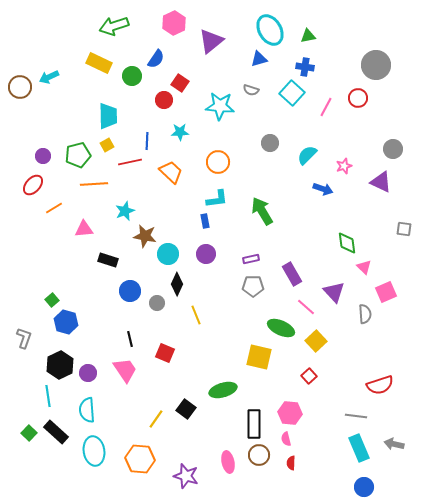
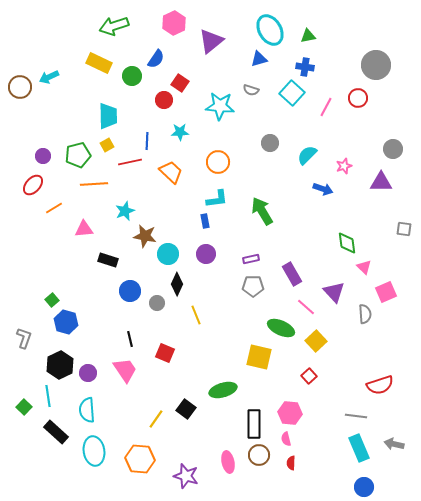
purple triangle at (381, 182): rotated 25 degrees counterclockwise
green square at (29, 433): moved 5 px left, 26 px up
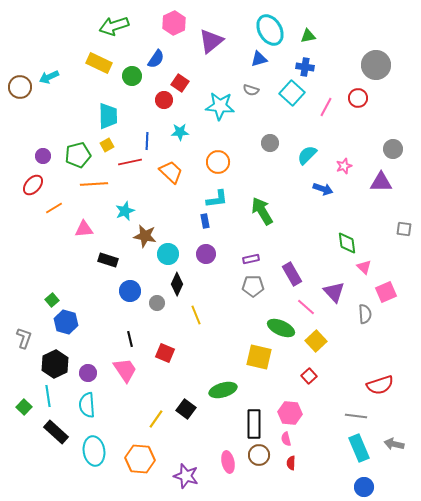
black hexagon at (60, 365): moved 5 px left, 1 px up
cyan semicircle at (87, 410): moved 5 px up
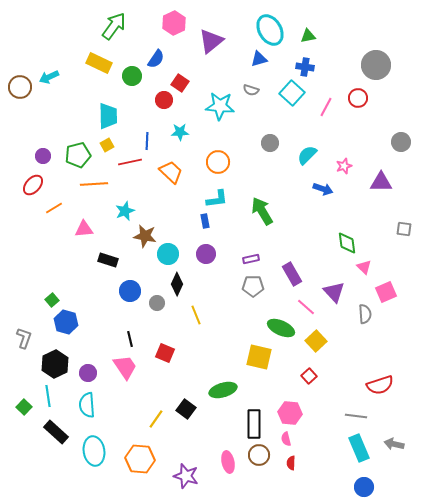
green arrow at (114, 26): rotated 144 degrees clockwise
gray circle at (393, 149): moved 8 px right, 7 px up
pink trapezoid at (125, 370): moved 3 px up
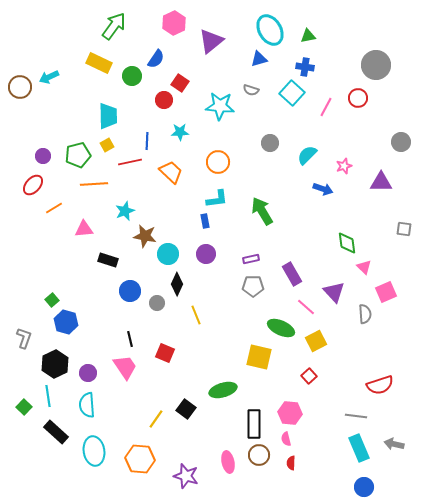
yellow square at (316, 341): rotated 15 degrees clockwise
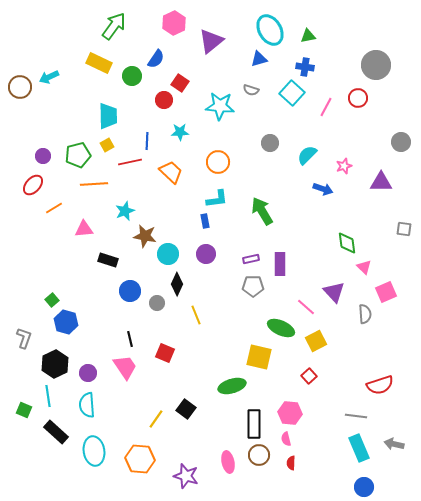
purple rectangle at (292, 274): moved 12 px left, 10 px up; rotated 30 degrees clockwise
green ellipse at (223, 390): moved 9 px right, 4 px up
green square at (24, 407): moved 3 px down; rotated 21 degrees counterclockwise
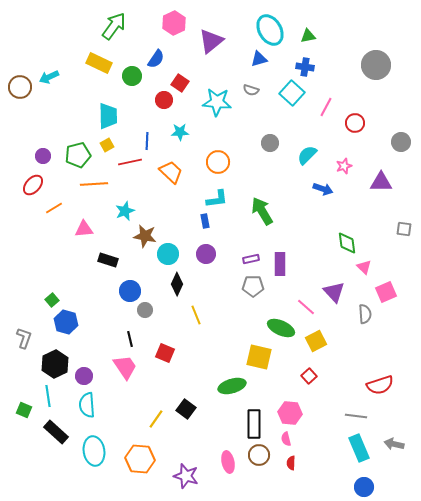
red circle at (358, 98): moved 3 px left, 25 px down
cyan star at (220, 106): moved 3 px left, 4 px up
gray circle at (157, 303): moved 12 px left, 7 px down
purple circle at (88, 373): moved 4 px left, 3 px down
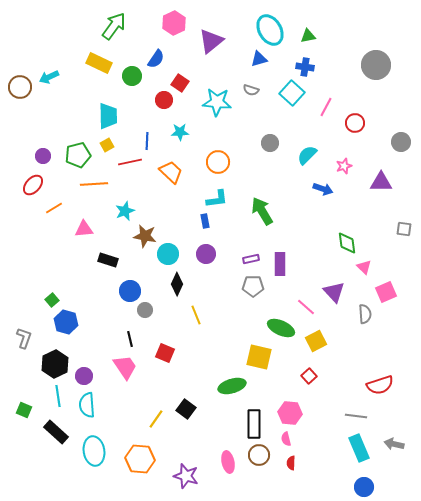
cyan line at (48, 396): moved 10 px right
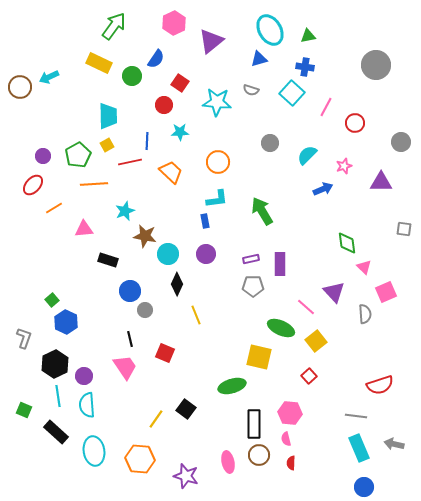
red circle at (164, 100): moved 5 px down
green pentagon at (78, 155): rotated 15 degrees counterclockwise
blue arrow at (323, 189): rotated 42 degrees counterclockwise
blue hexagon at (66, 322): rotated 10 degrees clockwise
yellow square at (316, 341): rotated 10 degrees counterclockwise
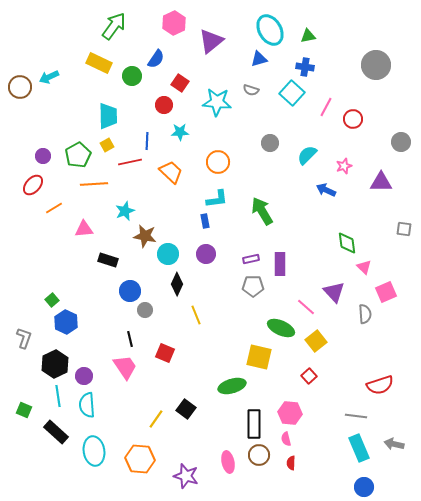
red circle at (355, 123): moved 2 px left, 4 px up
blue arrow at (323, 189): moved 3 px right, 1 px down; rotated 132 degrees counterclockwise
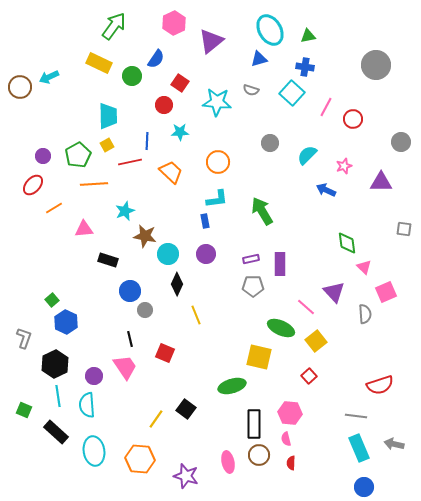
purple circle at (84, 376): moved 10 px right
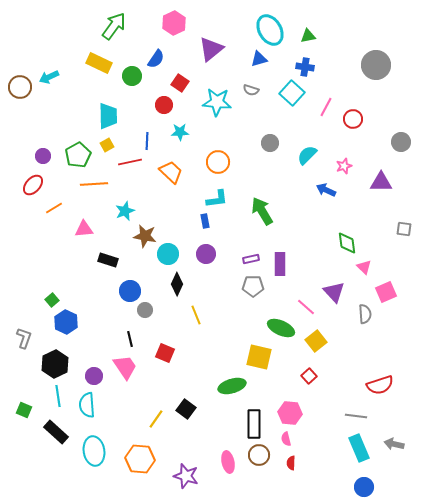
purple triangle at (211, 41): moved 8 px down
